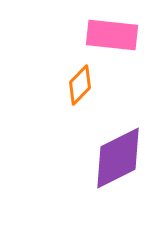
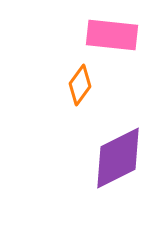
orange diamond: rotated 9 degrees counterclockwise
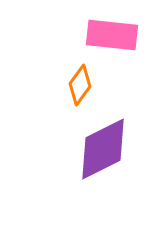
purple diamond: moved 15 px left, 9 px up
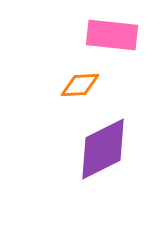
orange diamond: rotated 51 degrees clockwise
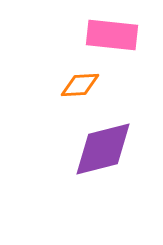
purple diamond: rotated 12 degrees clockwise
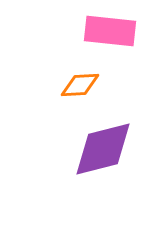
pink rectangle: moved 2 px left, 4 px up
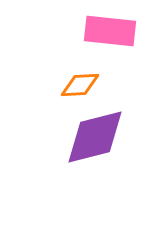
purple diamond: moved 8 px left, 12 px up
